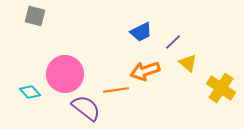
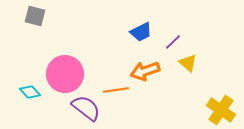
yellow cross: moved 22 px down
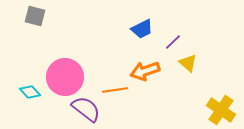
blue trapezoid: moved 1 px right, 3 px up
pink circle: moved 3 px down
orange line: moved 1 px left
purple semicircle: moved 1 px down
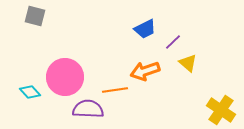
blue trapezoid: moved 3 px right
purple semicircle: moved 2 px right; rotated 36 degrees counterclockwise
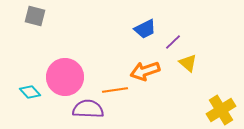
yellow cross: rotated 24 degrees clockwise
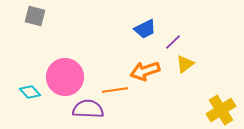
yellow triangle: moved 3 px left, 1 px down; rotated 42 degrees clockwise
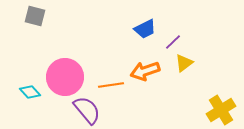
yellow triangle: moved 1 px left, 1 px up
orange line: moved 4 px left, 5 px up
purple semicircle: moved 1 px left, 1 px down; rotated 48 degrees clockwise
